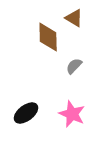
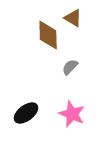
brown triangle: moved 1 px left
brown diamond: moved 2 px up
gray semicircle: moved 4 px left, 1 px down
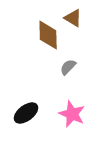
gray semicircle: moved 2 px left
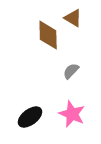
gray semicircle: moved 3 px right, 4 px down
black ellipse: moved 4 px right, 4 px down
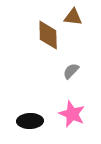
brown triangle: moved 1 px up; rotated 24 degrees counterclockwise
black ellipse: moved 4 px down; rotated 35 degrees clockwise
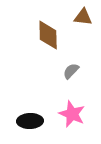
brown triangle: moved 10 px right
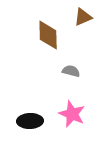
brown triangle: rotated 30 degrees counterclockwise
gray semicircle: rotated 60 degrees clockwise
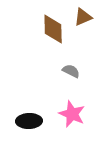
brown diamond: moved 5 px right, 6 px up
gray semicircle: rotated 12 degrees clockwise
black ellipse: moved 1 px left
